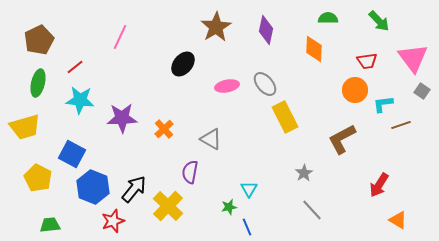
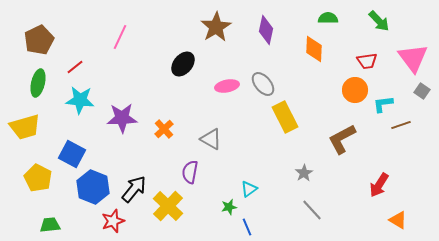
gray ellipse: moved 2 px left
cyan triangle: rotated 24 degrees clockwise
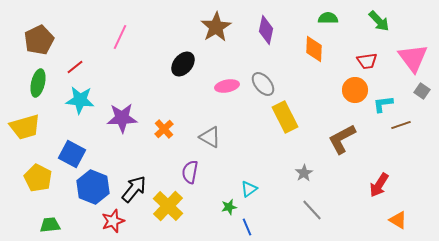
gray triangle: moved 1 px left, 2 px up
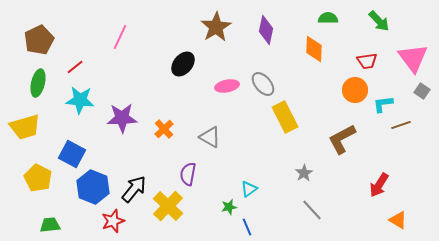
purple semicircle: moved 2 px left, 2 px down
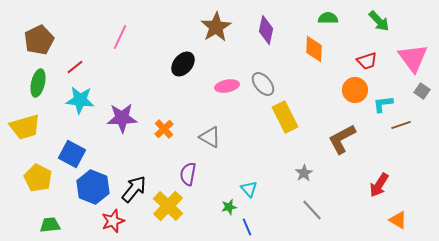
red trapezoid: rotated 10 degrees counterclockwise
cyan triangle: rotated 36 degrees counterclockwise
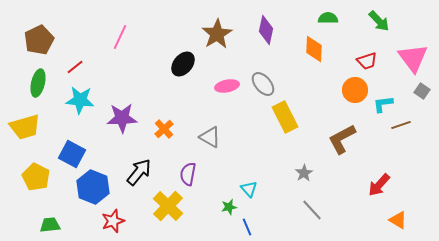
brown star: moved 1 px right, 7 px down
yellow pentagon: moved 2 px left, 1 px up
red arrow: rotated 10 degrees clockwise
black arrow: moved 5 px right, 17 px up
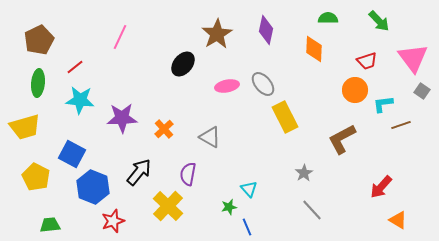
green ellipse: rotated 8 degrees counterclockwise
red arrow: moved 2 px right, 2 px down
